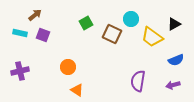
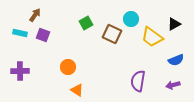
brown arrow: rotated 16 degrees counterclockwise
purple cross: rotated 12 degrees clockwise
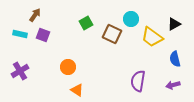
cyan rectangle: moved 1 px down
blue semicircle: moved 1 px left, 1 px up; rotated 98 degrees clockwise
purple cross: rotated 30 degrees counterclockwise
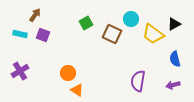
yellow trapezoid: moved 1 px right, 3 px up
orange circle: moved 6 px down
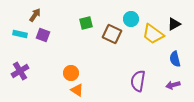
green square: rotated 16 degrees clockwise
orange circle: moved 3 px right
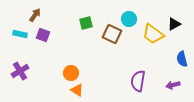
cyan circle: moved 2 px left
blue semicircle: moved 7 px right
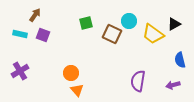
cyan circle: moved 2 px down
blue semicircle: moved 2 px left, 1 px down
orange triangle: rotated 16 degrees clockwise
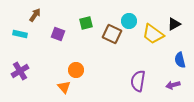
purple square: moved 15 px right, 1 px up
orange circle: moved 5 px right, 3 px up
orange triangle: moved 13 px left, 3 px up
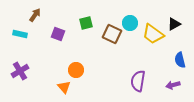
cyan circle: moved 1 px right, 2 px down
